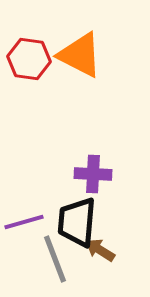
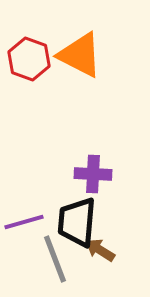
red hexagon: rotated 12 degrees clockwise
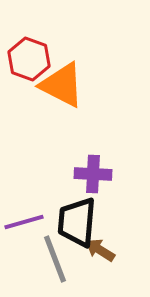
orange triangle: moved 18 px left, 30 px down
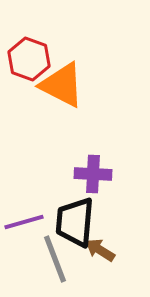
black trapezoid: moved 2 px left
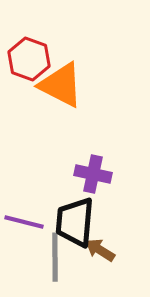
orange triangle: moved 1 px left
purple cross: rotated 9 degrees clockwise
purple line: rotated 30 degrees clockwise
gray line: moved 2 px up; rotated 21 degrees clockwise
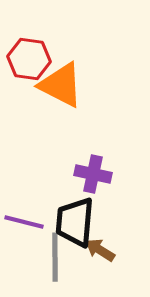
red hexagon: rotated 12 degrees counterclockwise
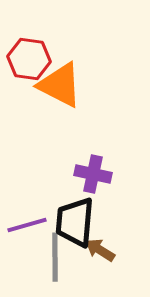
orange triangle: moved 1 px left
purple line: moved 3 px right, 3 px down; rotated 30 degrees counterclockwise
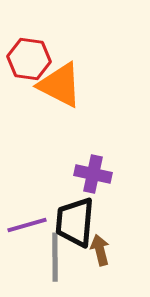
brown arrow: rotated 44 degrees clockwise
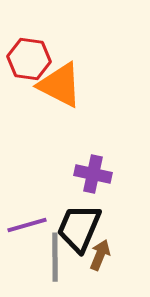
black trapezoid: moved 4 px right, 6 px down; rotated 18 degrees clockwise
brown arrow: moved 5 px down; rotated 36 degrees clockwise
